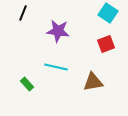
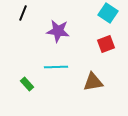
cyan line: rotated 15 degrees counterclockwise
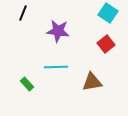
red square: rotated 18 degrees counterclockwise
brown triangle: moved 1 px left
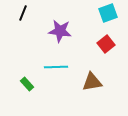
cyan square: rotated 36 degrees clockwise
purple star: moved 2 px right
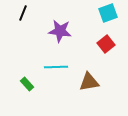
brown triangle: moved 3 px left
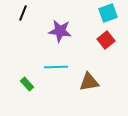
red square: moved 4 px up
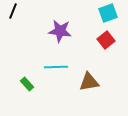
black line: moved 10 px left, 2 px up
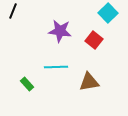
cyan square: rotated 24 degrees counterclockwise
red square: moved 12 px left; rotated 12 degrees counterclockwise
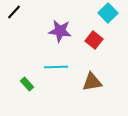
black line: moved 1 px right, 1 px down; rotated 21 degrees clockwise
brown triangle: moved 3 px right
